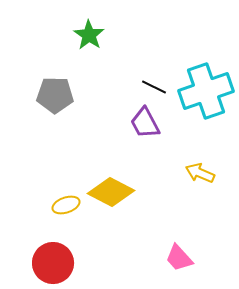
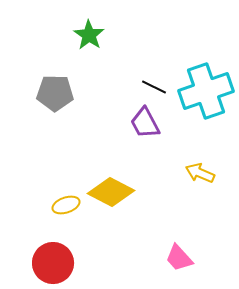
gray pentagon: moved 2 px up
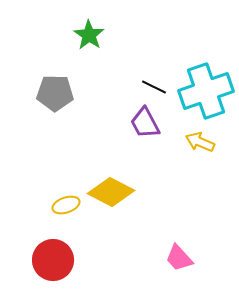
yellow arrow: moved 31 px up
red circle: moved 3 px up
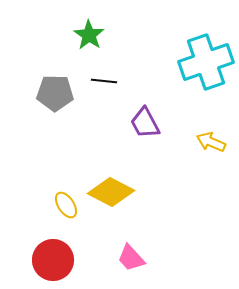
black line: moved 50 px left, 6 px up; rotated 20 degrees counterclockwise
cyan cross: moved 29 px up
yellow arrow: moved 11 px right
yellow ellipse: rotated 76 degrees clockwise
pink trapezoid: moved 48 px left
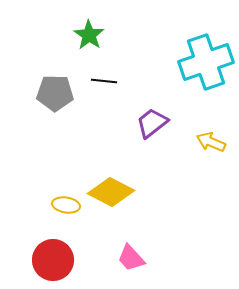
purple trapezoid: moved 7 px right; rotated 80 degrees clockwise
yellow ellipse: rotated 48 degrees counterclockwise
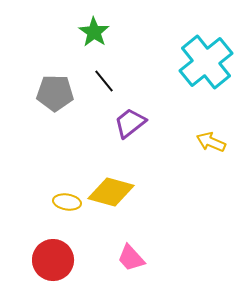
green star: moved 5 px right, 3 px up
cyan cross: rotated 20 degrees counterclockwise
black line: rotated 45 degrees clockwise
purple trapezoid: moved 22 px left
yellow diamond: rotated 12 degrees counterclockwise
yellow ellipse: moved 1 px right, 3 px up
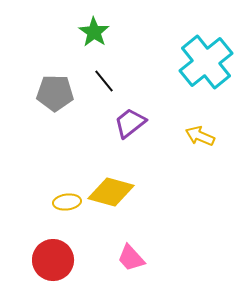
yellow arrow: moved 11 px left, 6 px up
yellow ellipse: rotated 16 degrees counterclockwise
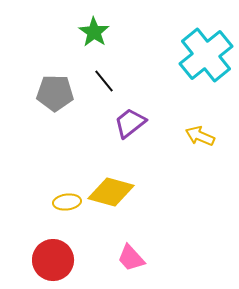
cyan cross: moved 7 px up
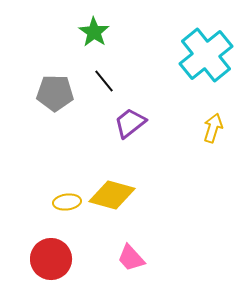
yellow arrow: moved 13 px right, 8 px up; rotated 84 degrees clockwise
yellow diamond: moved 1 px right, 3 px down
red circle: moved 2 px left, 1 px up
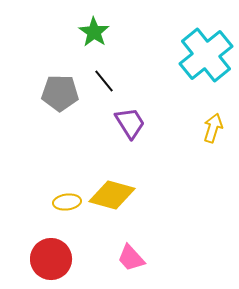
gray pentagon: moved 5 px right
purple trapezoid: rotated 96 degrees clockwise
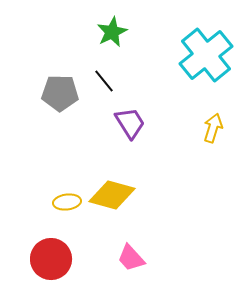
green star: moved 18 px right; rotated 12 degrees clockwise
